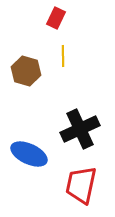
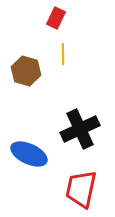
yellow line: moved 2 px up
red trapezoid: moved 4 px down
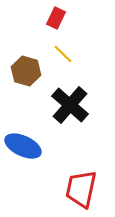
yellow line: rotated 45 degrees counterclockwise
black cross: moved 10 px left, 24 px up; rotated 24 degrees counterclockwise
blue ellipse: moved 6 px left, 8 px up
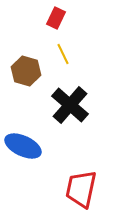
yellow line: rotated 20 degrees clockwise
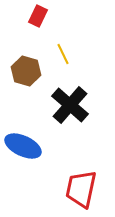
red rectangle: moved 18 px left, 2 px up
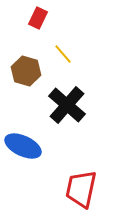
red rectangle: moved 2 px down
yellow line: rotated 15 degrees counterclockwise
black cross: moved 3 px left
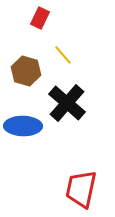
red rectangle: moved 2 px right
yellow line: moved 1 px down
black cross: moved 2 px up
blue ellipse: moved 20 px up; rotated 24 degrees counterclockwise
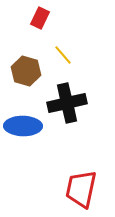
black cross: rotated 36 degrees clockwise
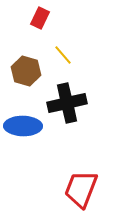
red trapezoid: rotated 9 degrees clockwise
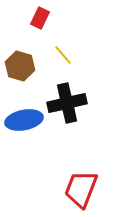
brown hexagon: moved 6 px left, 5 px up
blue ellipse: moved 1 px right, 6 px up; rotated 12 degrees counterclockwise
